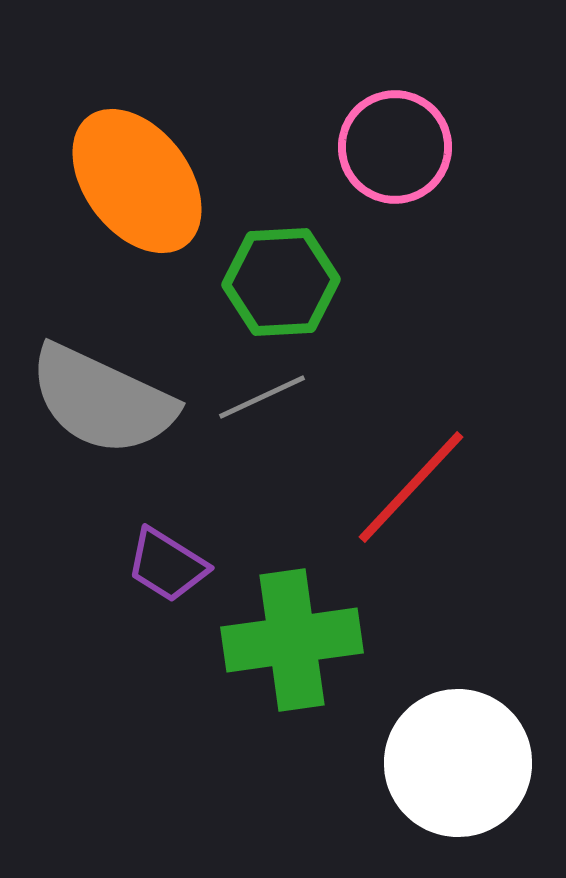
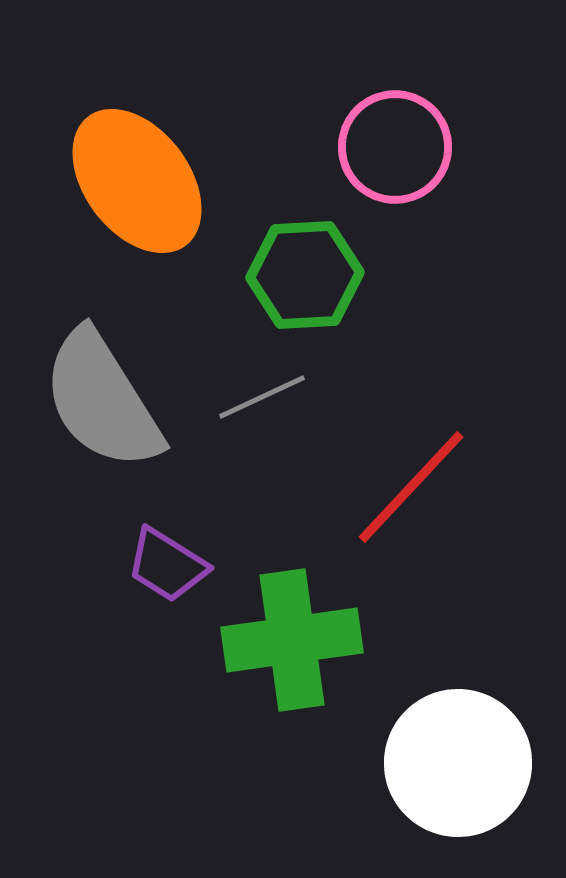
green hexagon: moved 24 px right, 7 px up
gray semicircle: rotated 33 degrees clockwise
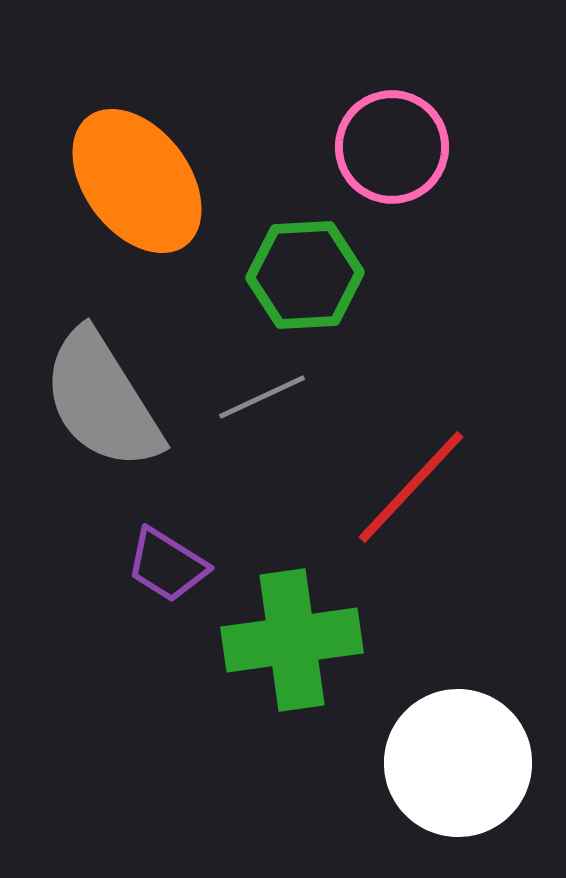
pink circle: moved 3 px left
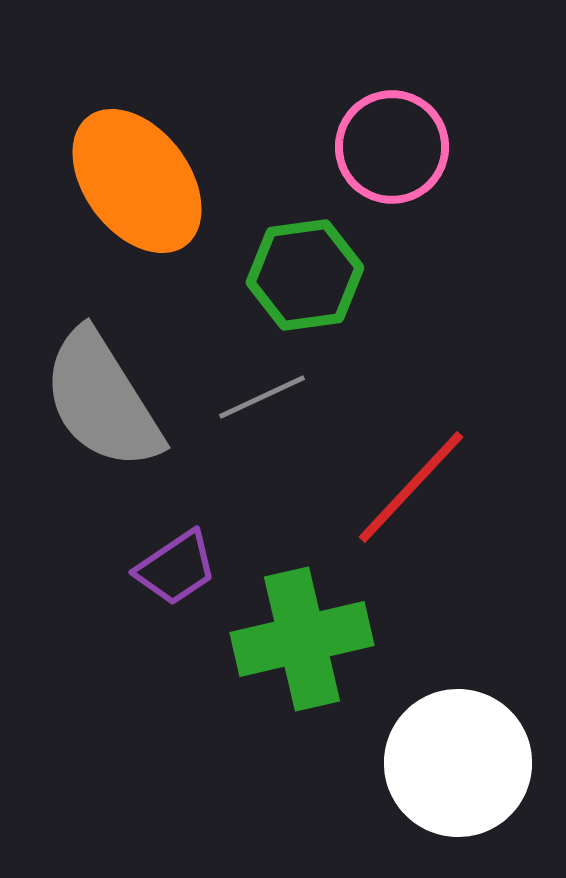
green hexagon: rotated 5 degrees counterclockwise
purple trapezoid: moved 9 px right, 3 px down; rotated 66 degrees counterclockwise
green cross: moved 10 px right, 1 px up; rotated 5 degrees counterclockwise
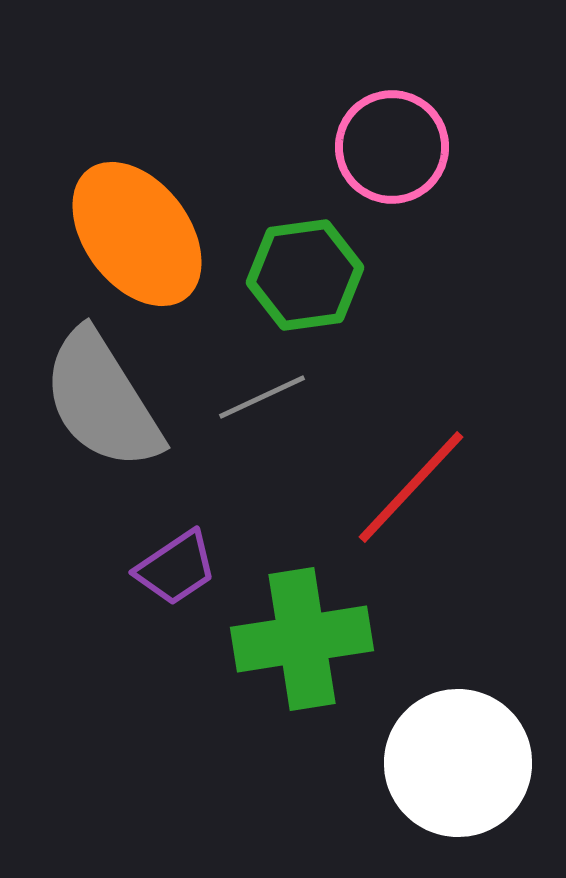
orange ellipse: moved 53 px down
green cross: rotated 4 degrees clockwise
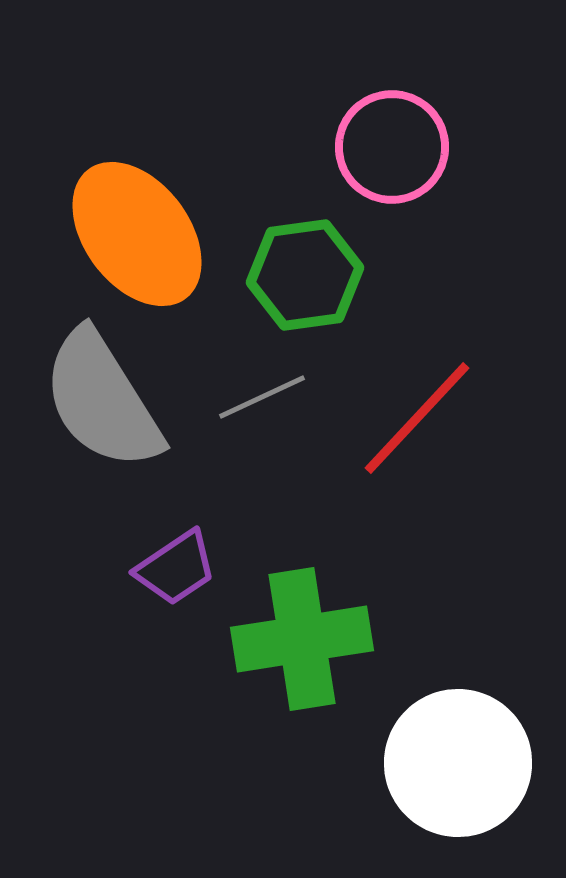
red line: moved 6 px right, 69 px up
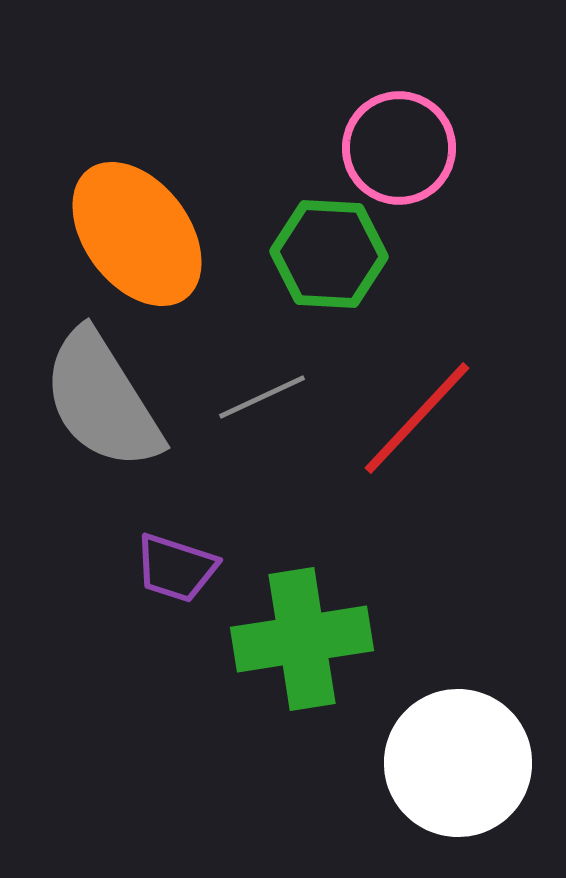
pink circle: moved 7 px right, 1 px down
green hexagon: moved 24 px right, 21 px up; rotated 11 degrees clockwise
purple trapezoid: rotated 52 degrees clockwise
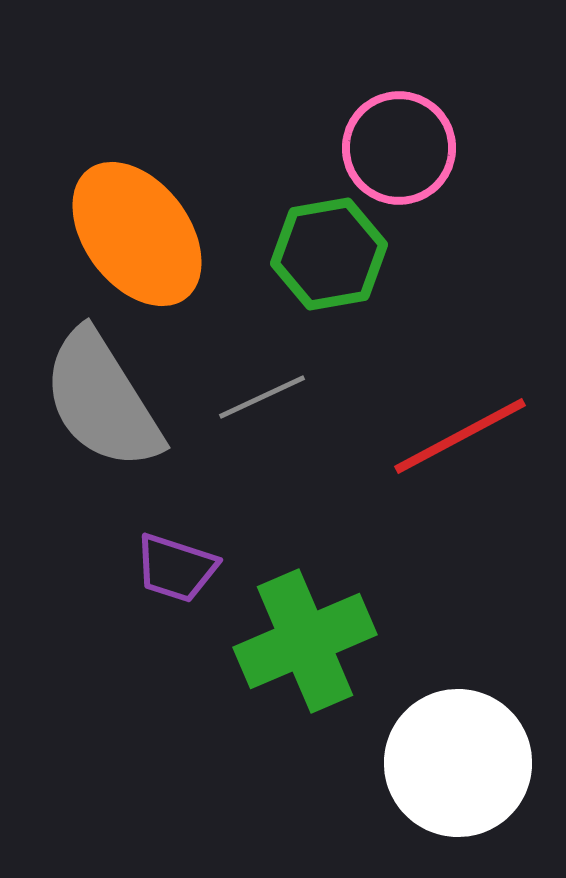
green hexagon: rotated 13 degrees counterclockwise
red line: moved 43 px right, 18 px down; rotated 19 degrees clockwise
green cross: moved 3 px right, 2 px down; rotated 14 degrees counterclockwise
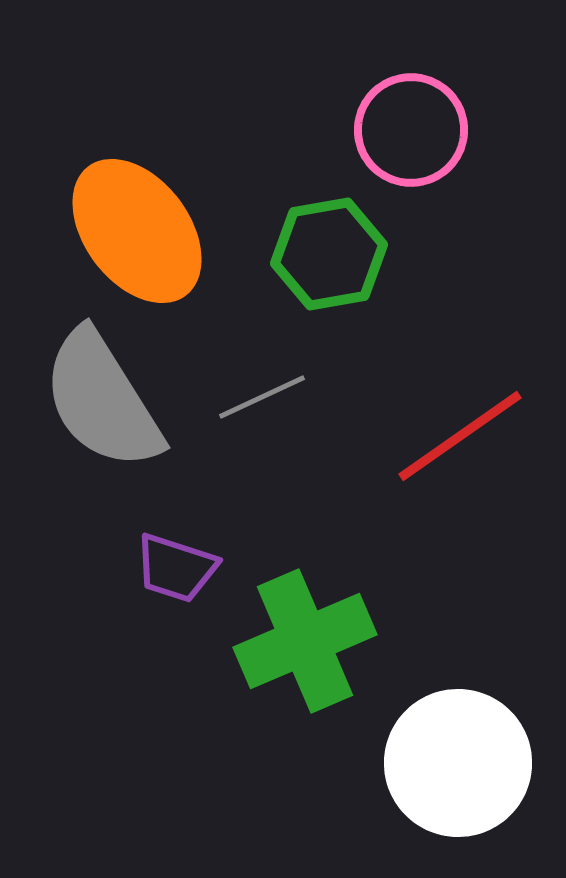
pink circle: moved 12 px right, 18 px up
orange ellipse: moved 3 px up
red line: rotated 7 degrees counterclockwise
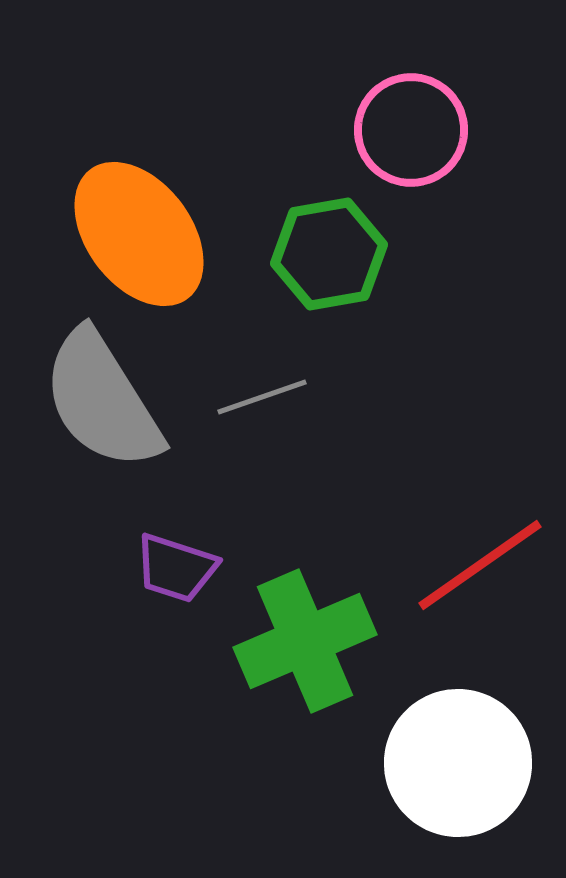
orange ellipse: moved 2 px right, 3 px down
gray line: rotated 6 degrees clockwise
red line: moved 20 px right, 129 px down
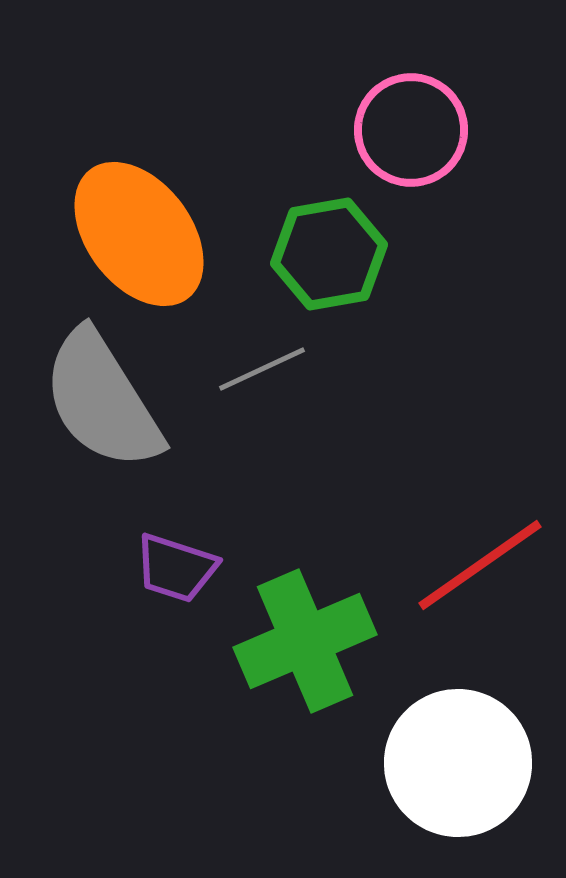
gray line: moved 28 px up; rotated 6 degrees counterclockwise
